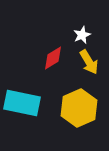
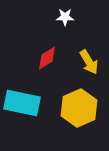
white star: moved 17 px left, 18 px up; rotated 24 degrees clockwise
red diamond: moved 6 px left
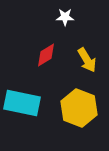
red diamond: moved 1 px left, 3 px up
yellow arrow: moved 2 px left, 2 px up
yellow hexagon: rotated 15 degrees counterclockwise
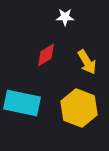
yellow arrow: moved 2 px down
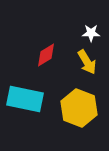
white star: moved 26 px right, 16 px down
cyan rectangle: moved 3 px right, 4 px up
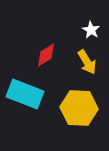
white star: moved 3 px up; rotated 30 degrees clockwise
cyan rectangle: moved 5 px up; rotated 9 degrees clockwise
yellow hexagon: rotated 18 degrees counterclockwise
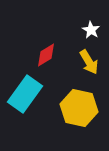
yellow arrow: moved 2 px right
cyan rectangle: rotated 75 degrees counterclockwise
yellow hexagon: rotated 9 degrees clockwise
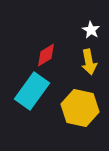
yellow arrow: rotated 20 degrees clockwise
cyan rectangle: moved 7 px right, 3 px up
yellow hexagon: moved 1 px right
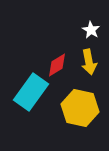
red diamond: moved 11 px right, 10 px down
cyan rectangle: moved 1 px left, 1 px down
